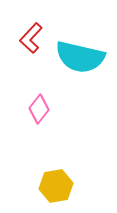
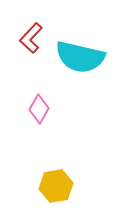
pink diamond: rotated 8 degrees counterclockwise
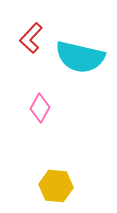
pink diamond: moved 1 px right, 1 px up
yellow hexagon: rotated 16 degrees clockwise
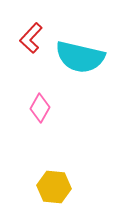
yellow hexagon: moved 2 px left, 1 px down
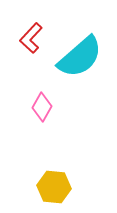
cyan semicircle: rotated 54 degrees counterclockwise
pink diamond: moved 2 px right, 1 px up
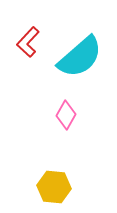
red L-shape: moved 3 px left, 4 px down
pink diamond: moved 24 px right, 8 px down
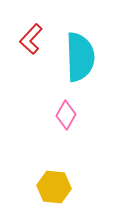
red L-shape: moved 3 px right, 3 px up
cyan semicircle: rotated 51 degrees counterclockwise
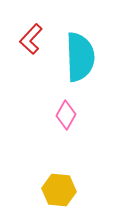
yellow hexagon: moved 5 px right, 3 px down
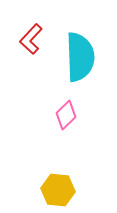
pink diamond: rotated 16 degrees clockwise
yellow hexagon: moved 1 px left
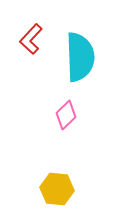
yellow hexagon: moved 1 px left, 1 px up
